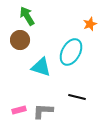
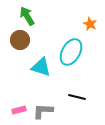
orange star: rotated 24 degrees counterclockwise
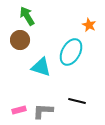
orange star: moved 1 px left, 1 px down
black line: moved 4 px down
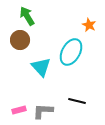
cyan triangle: rotated 30 degrees clockwise
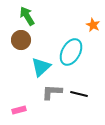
orange star: moved 4 px right
brown circle: moved 1 px right
cyan triangle: rotated 30 degrees clockwise
black line: moved 2 px right, 7 px up
gray L-shape: moved 9 px right, 19 px up
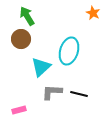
orange star: moved 12 px up
brown circle: moved 1 px up
cyan ellipse: moved 2 px left, 1 px up; rotated 12 degrees counterclockwise
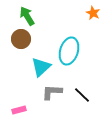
black line: moved 3 px right, 1 px down; rotated 30 degrees clockwise
